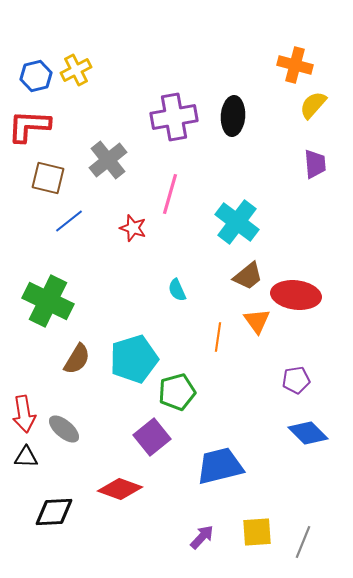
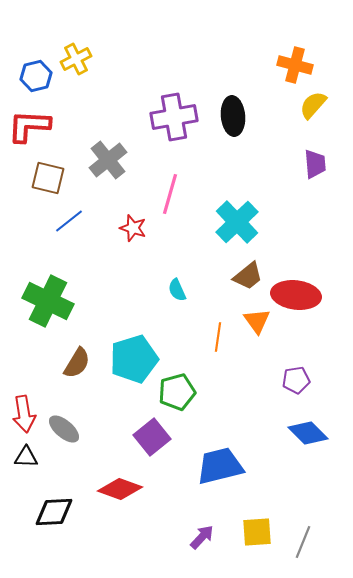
yellow cross: moved 11 px up
black ellipse: rotated 9 degrees counterclockwise
cyan cross: rotated 9 degrees clockwise
brown semicircle: moved 4 px down
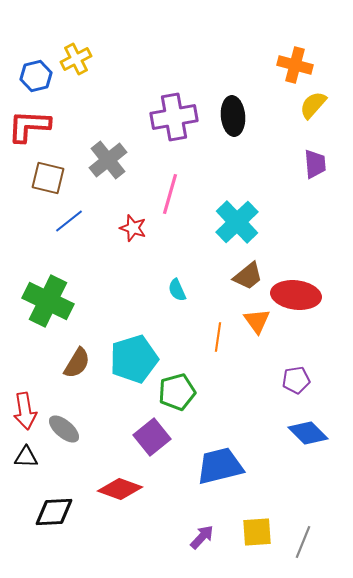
red arrow: moved 1 px right, 3 px up
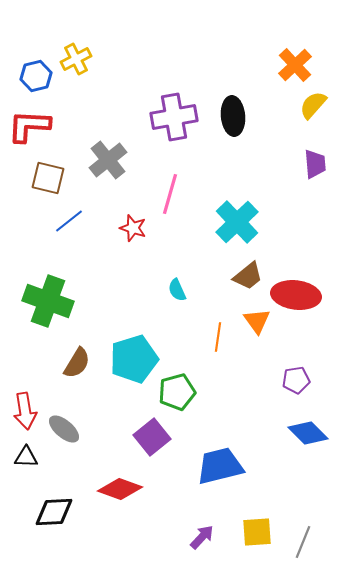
orange cross: rotated 32 degrees clockwise
green cross: rotated 6 degrees counterclockwise
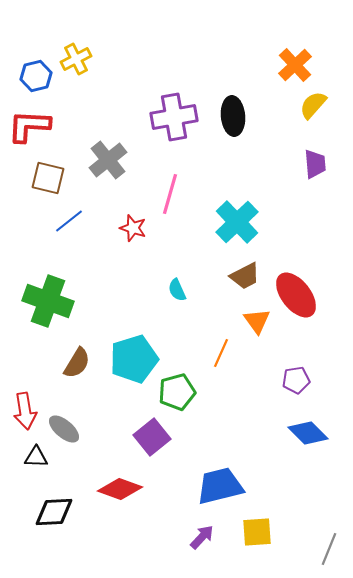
brown trapezoid: moved 3 px left; rotated 12 degrees clockwise
red ellipse: rotated 45 degrees clockwise
orange line: moved 3 px right, 16 px down; rotated 16 degrees clockwise
black triangle: moved 10 px right
blue trapezoid: moved 20 px down
gray line: moved 26 px right, 7 px down
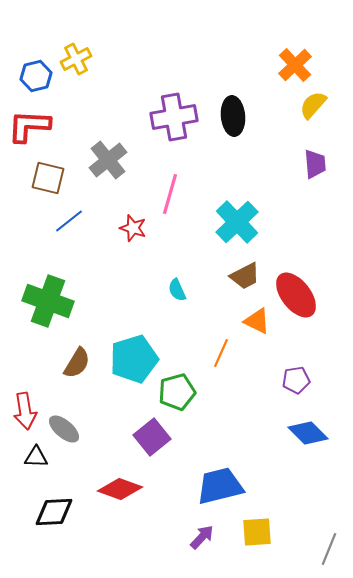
orange triangle: rotated 28 degrees counterclockwise
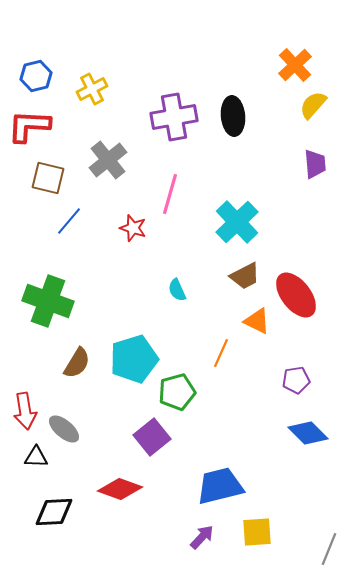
yellow cross: moved 16 px right, 30 px down
blue line: rotated 12 degrees counterclockwise
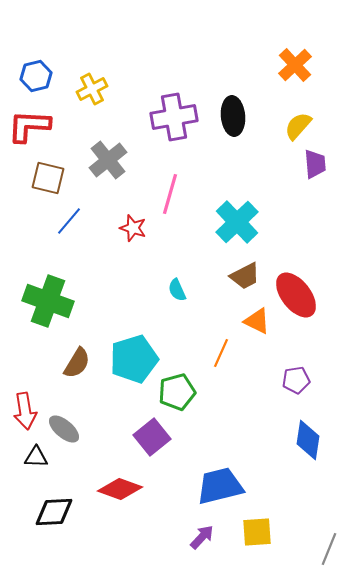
yellow semicircle: moved 15 px left, 21 px down
blue diamond: moved 7 px down; rotated 54 degrees clockwise
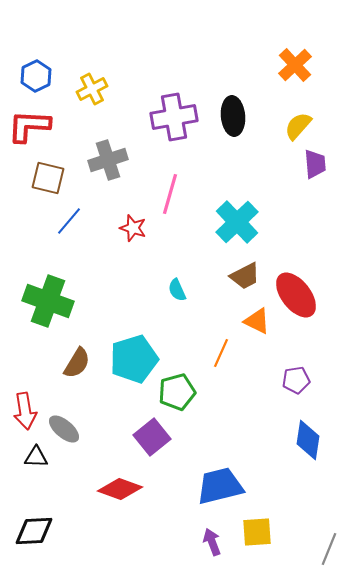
blue hexagon: rotated 12 degrees counterclockwise
gray cross: rotated 21 degrees clockwise
black diamond: moved 20 px left, 19 px down
purple arrow: moved 10 px right, 5 px down; rotated 64 degrees counterclockwise
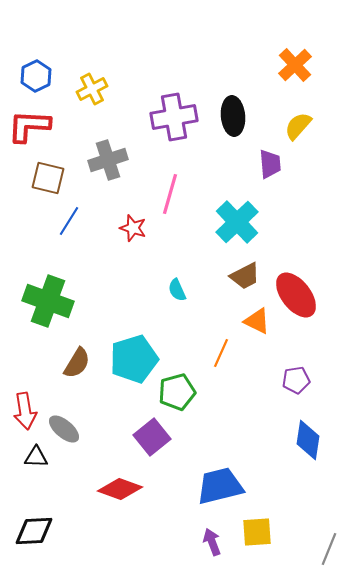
purple trapezoid: moved 45 px left
blue line: rotated 8 degrees counterclockwise
